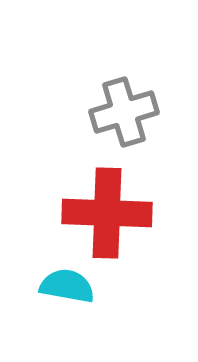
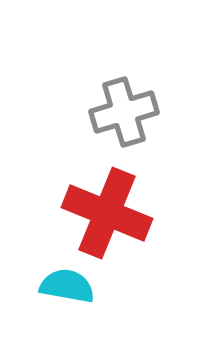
red cross: rotated 20 degrees clockwise
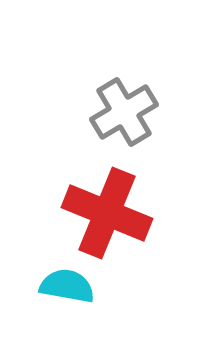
gray cross: rotated 14 degrees counterclockwise
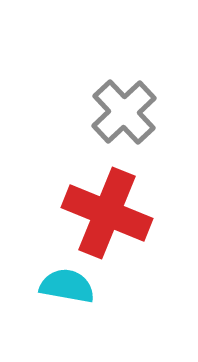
gray cross: rotated 12 degrees counterclockwise
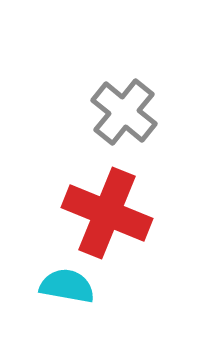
gray cross: rotated 8 degrees counterclockwise
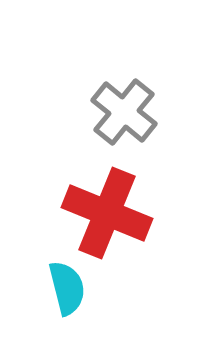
cyan semicircle: moved 2 px down; rotated 66 degrees clockwise
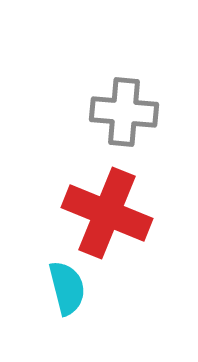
gray cross: rotated 34 degrees counterclockwise
